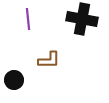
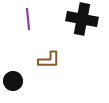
black circle: moved 1 px left, 1 px down
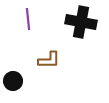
black cross: moved 1 px left, 3 px down
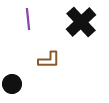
black cross: rotated 36 degrees clockwise
black circle: moved 1 px left, 3 px down
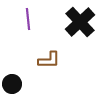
black cross: moved 1 px left
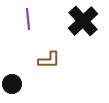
black cross: moved 3 px right, 1 px up
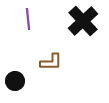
brown L-shape: moved 2 px right, 2 px down
black circle: moved 3 px right, 3 px up
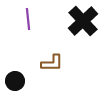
brown L-shape: moved 1 px right, 1 px down
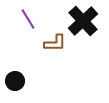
purple line: rotated 25 degrees counterclockwise
brown L-shape: moved 3 px right, 20 px up
